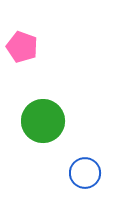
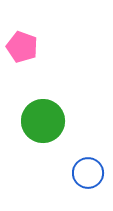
blue circle: moved 3 px right
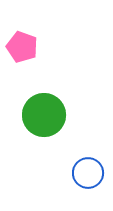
green circle: moved 1 px right, 6 px up
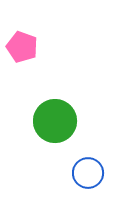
green circle: moved 11 px right, 6 px down
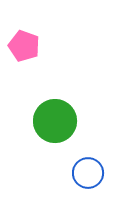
pink pentagon: moved 2 px right, 1 px up
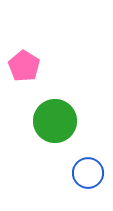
pink pentagon: moved 20 px down; rotated 12 degrees clockwise
